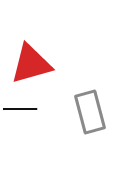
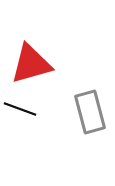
black line: rotated 20 degrees clockwise
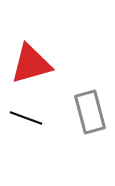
black line: moved 6 px right, 9 px down
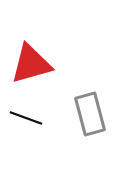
gray rectangle: moved 2 px down
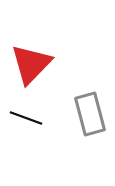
red triangle: rotated 30 degrees counterclockwise
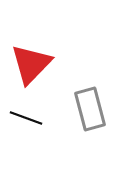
gray rectangle: moved 5 px up
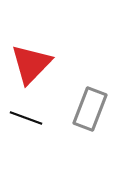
gray rectangle: rotated 36 degrees clockwise
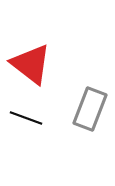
red triangle: rotated 36 degrees counterclockwise
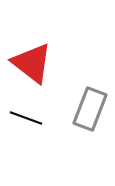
red triangle: moved 1 px right, 1 px up
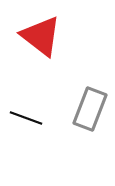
red triangle: moved 9 px right, 27 px up
